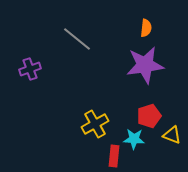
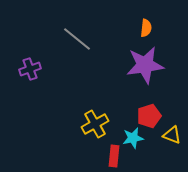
cyan star: moved 1 px left, 1 px up; rotated 15 degrees counterclockwise
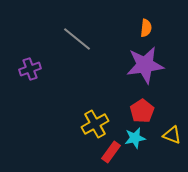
red pentagon: moved 7 px left, 5 px up; rotated 15 degrees counterclockwise
cyan star: moved 2 px right
red rectangle: moved 3 px left, 4 px up; rotated 30 degrees clockwise
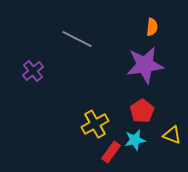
orange semicircle: moved 6 px right, 1 px up
gray line: rotated 12 degrees counterclockwise
purple cross: moved 3 px right, 2 px down; rotated 20 degrees counterclockwise
cyan star: moved 2 px down
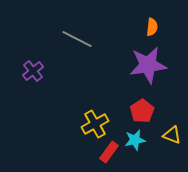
purple star: moved 3 px right
red rectangle: moved 2 px left
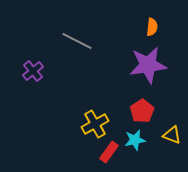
gray line: moved 2 px down
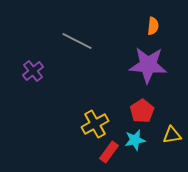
orange semicircle: moved 1 px right, 1 px up
purple star: rotated 12 degrees clockwise
yellow triangle: rotated 30 degrees counterclockwise
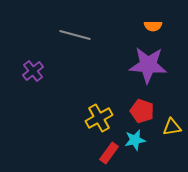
orange semicircle: rotated 84 degrees clockwise
gray line: moved 2 px left, 6 px up; rotated 12 degrees counterclockwise
red pentagon: rotated 20 degrees counterclockwise
yellow cross: moved 4 px right, 6 px up
yellow triangle: moved 8 px up
red rectangle: moved 1 px down
